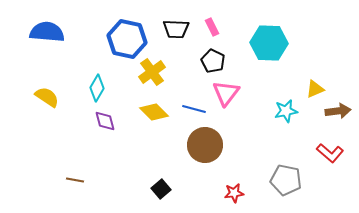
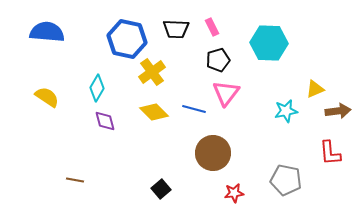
black pentagon: moved 5 px right, 1 px up; rotated 30 degrees clockwise
brown circle: moved 8 px right, 8 px down
red L-shape: rotated 44 degrees clockwise
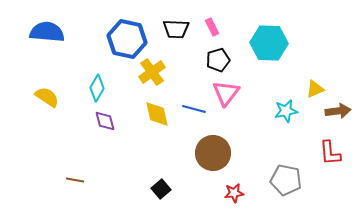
yellow diamond: moved 3 px right, 2 px down; rotated 32 degrees clockwise
